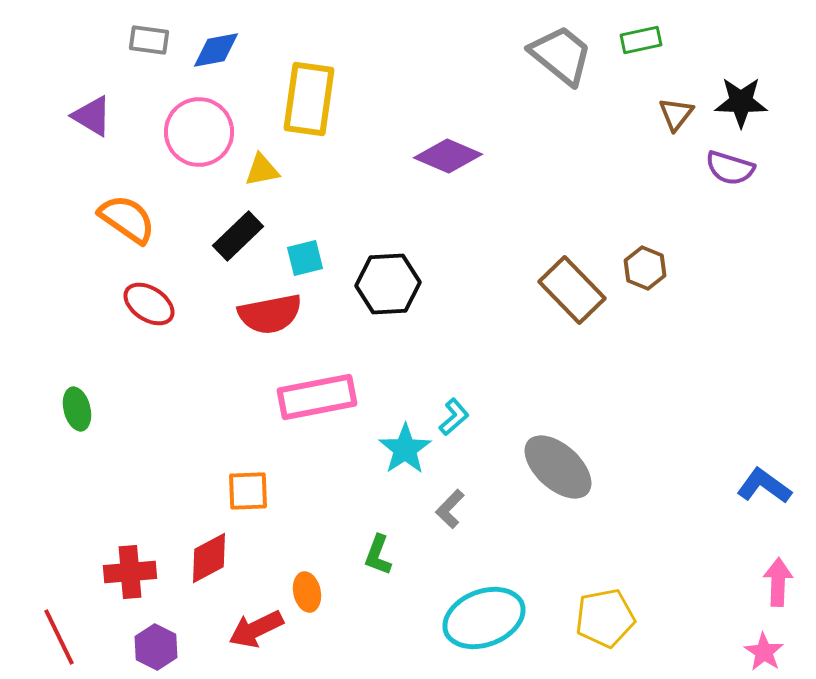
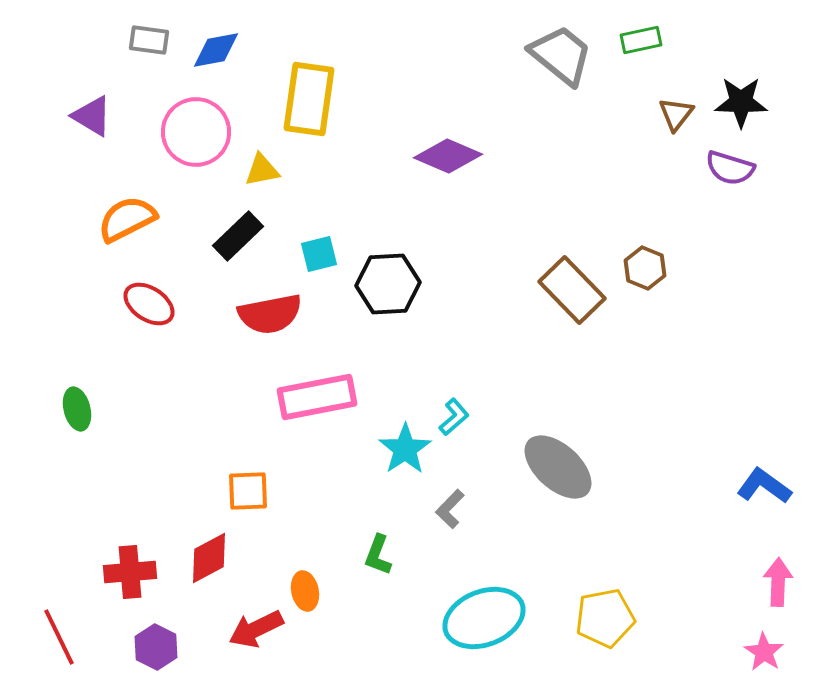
pink circle: moved 3 px left
orange semicircle: rotated 62 degrees counterclockwise
cyan square: moved 14 px right, 4 px up
orange ellipse: moved 2 px left, 1 px up
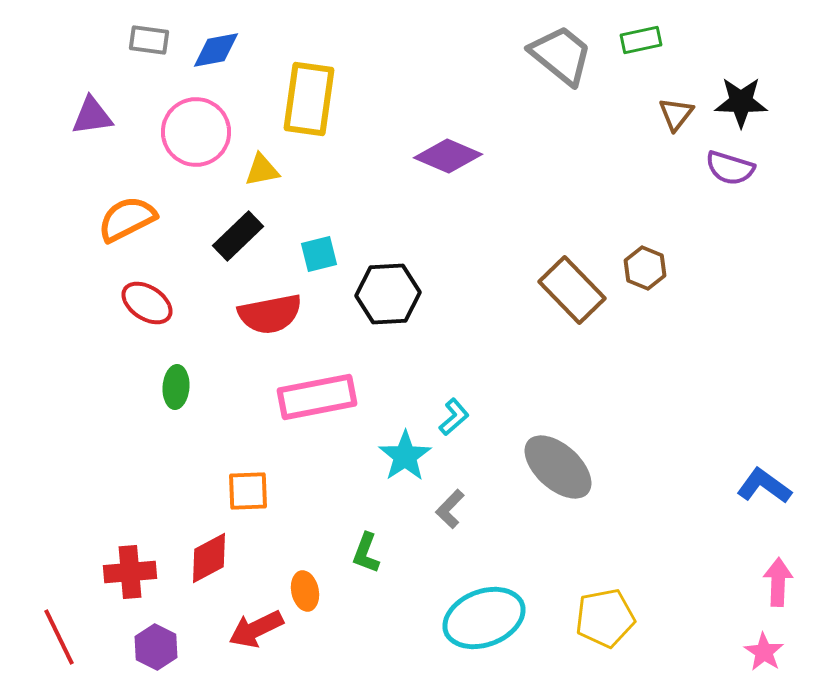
purple triangle: rotated 39 degrees counterclockwise
black hexagon: moved 10 px down
red ellipse: moved 2 px left, 1 px up
green ellipse: moved 99 px right, 22 px up; rotated 18 degrees clockwise
cyan star: moved 7 px down
green L-shape: moved 12 px left, 2 px up
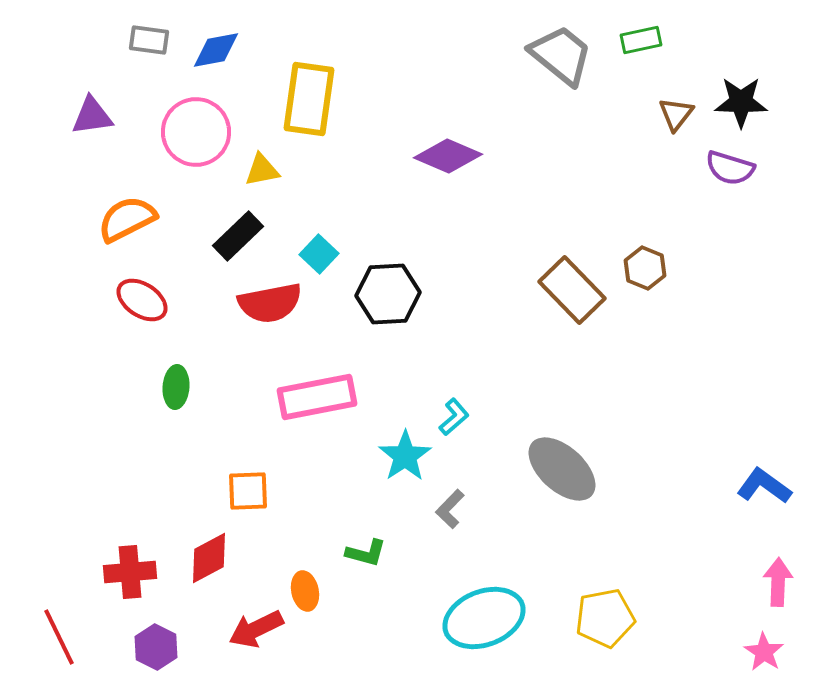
cyan square: rotated 33 degrees counterclockwise
red ellipse: moved 5 px left, 3 px up
red semicircle: moved 11 px up
gray ellipse: moved 4 px right, 2 px down
green L-shape: rotated 96 degrees counterclockwise
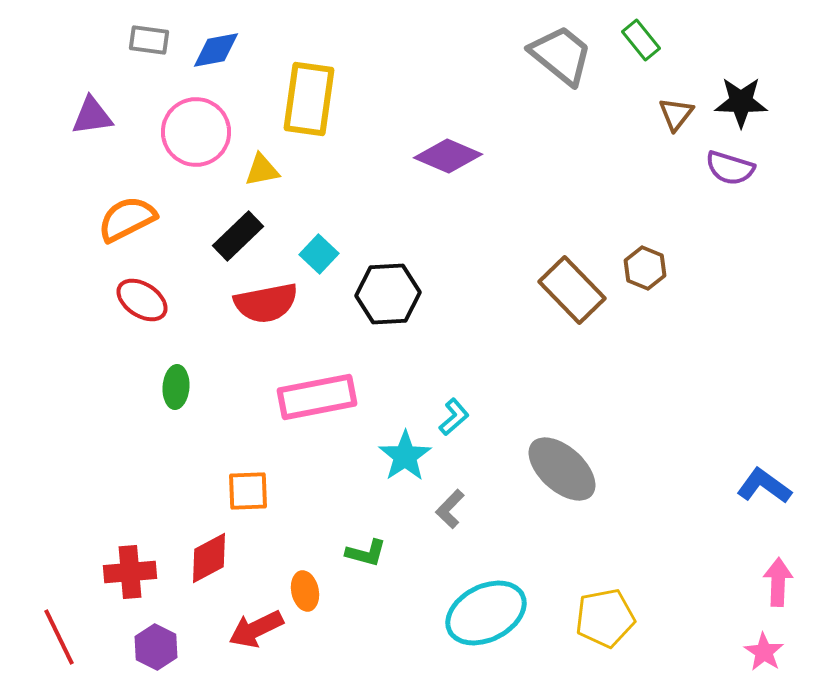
green rectangle: rotated 63 degrees clockwise
red semicircle: moved 4 px left
cyan ellipse: moved 2 px right, 5 px up; rotated 6 degrees counterclockwise
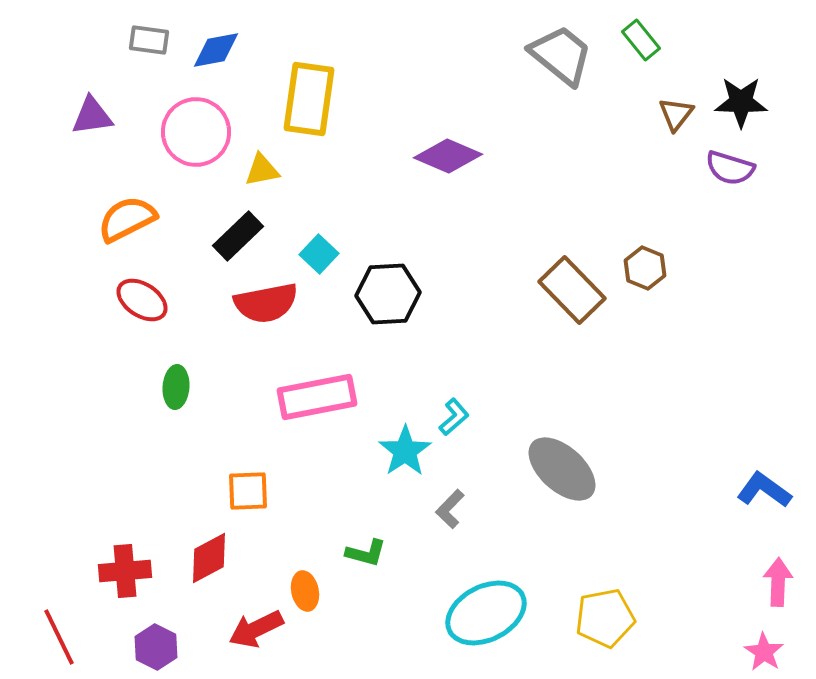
cyan star: moved 5 px up
blue L-shape: moved 4 px down
red cross: moved 5 px left, 1 px up
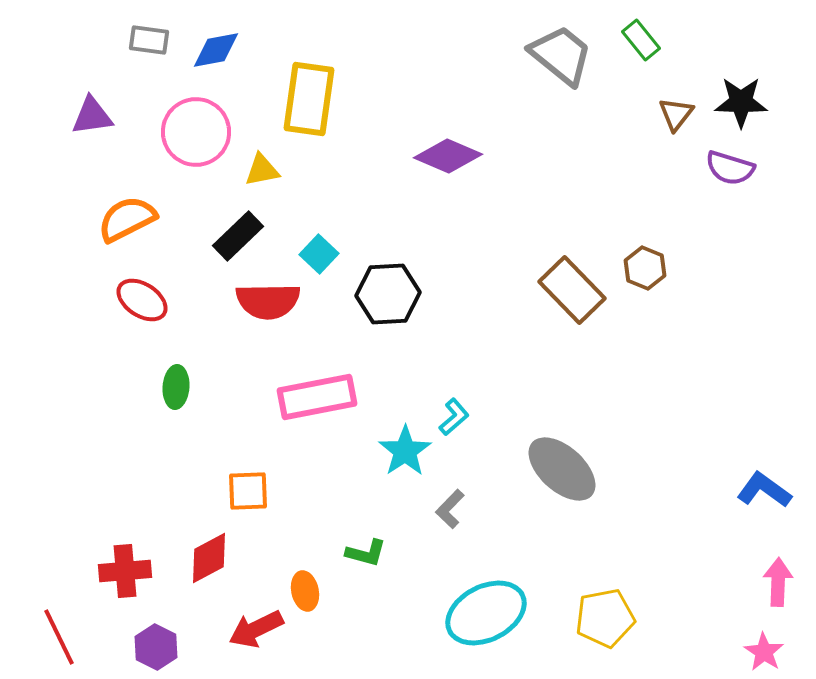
red semicircle: moved 2 px right, 2 px up; rotated 10 degrees clockwise
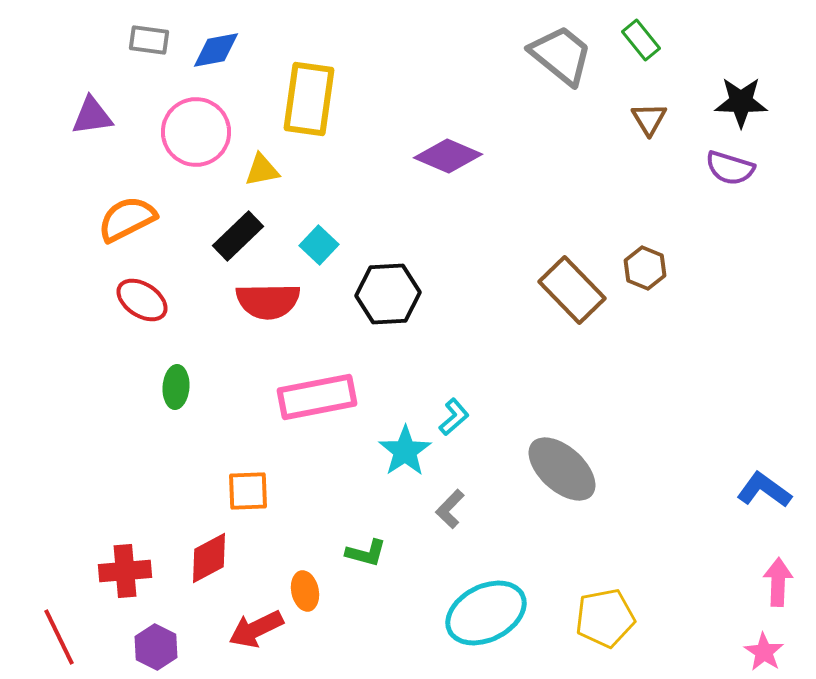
brown triangle: moved 27 px left, 5 px down; rotated 9 degrees counterclockwise
cyan square: moved 9 px up
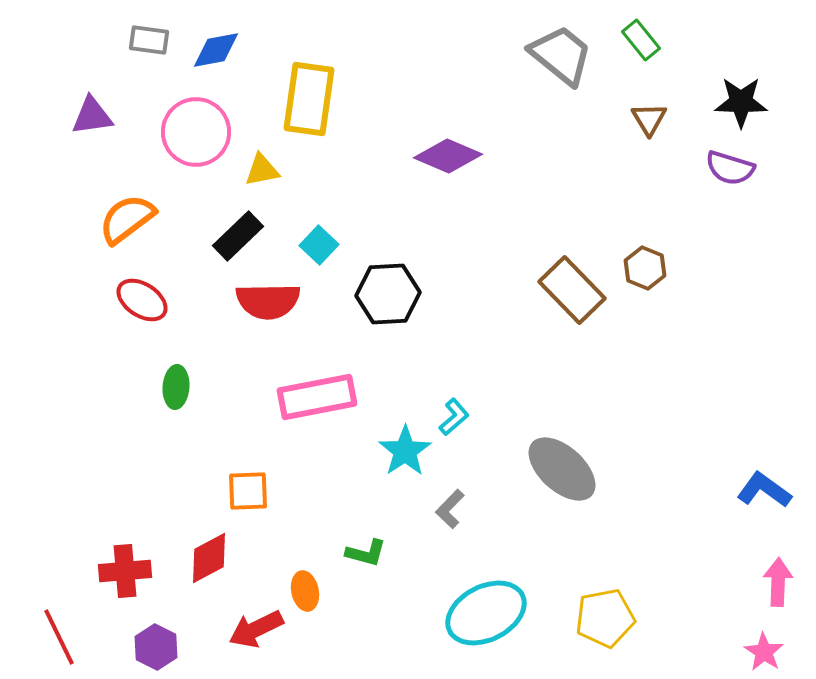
orange semicircle: rotated 10 degrees counterclockwise
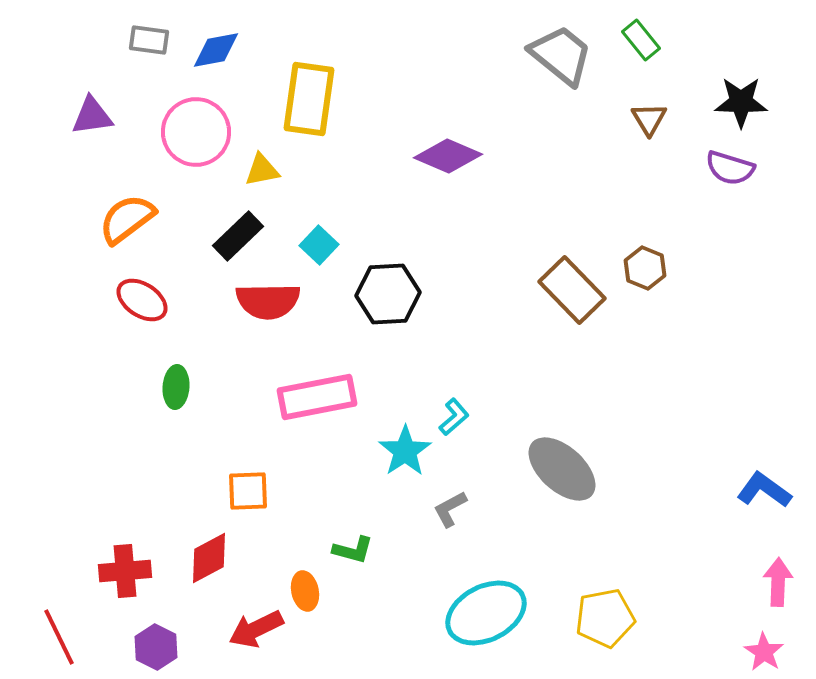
gray L-shape: rotated 18 degrees clockwise
green L-shape: moved 13 px left, 3 px up
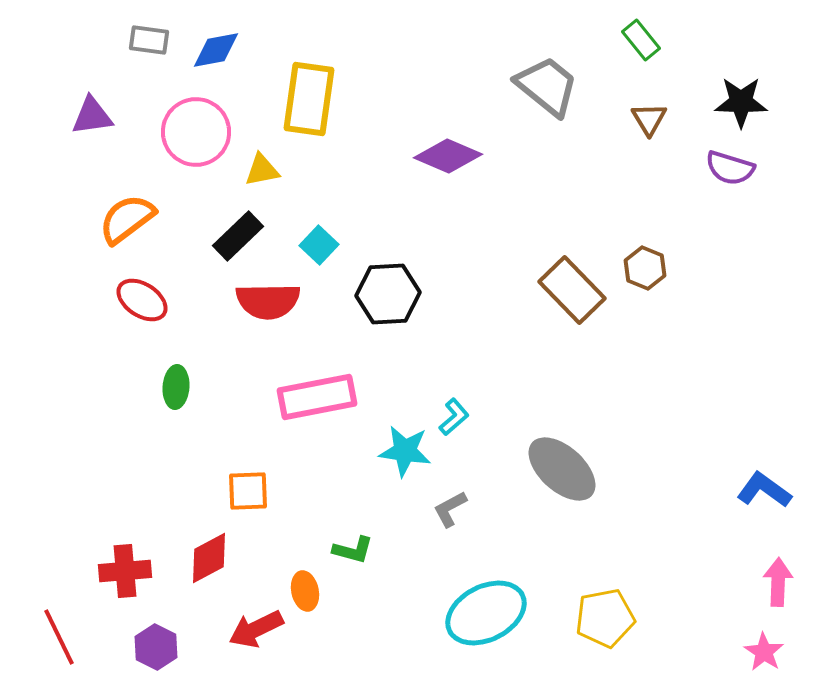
gray trapezoid: moved 14 px left, 31 px down
cyan star: rotated 30 degrees counterclockwise
